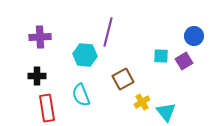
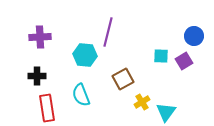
cyan triangle: rotated 15 degrees clockwise
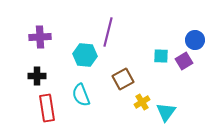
blue circle: moved 1 px right, 4 px down
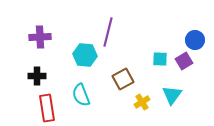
cyan square: moved 1 px left, 3 px down
cyan triangle: moved 6 px right, 17 px up
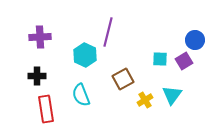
cyan hexagon: rotated 20 degrees clockwise
yellow cross: moved 3 px right, 2 px up
red rectangle: moved 1 px left, 1 px down
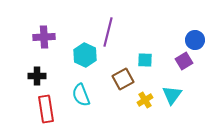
purple cross: moved 4 px right
cyan square: moved 15 px left, 1 px down
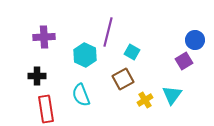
cyan square: moved 13 px left, 8 px up; rotated 28 degrees clockwise
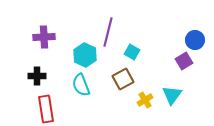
cyan semicircle: moved 10 px up
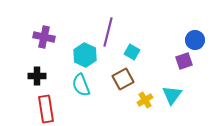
purple cross: rotated 15 degrees clockwise
purple square: rotated 12 degrees clockwise
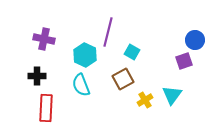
purple cross: moved 2 px down
red rectangle: moved 1 px up; rotated 12 degrees clockwise
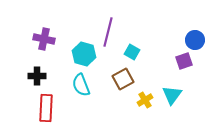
cyan hexagon: moved 1 px left, 1 px up; rotated 10 degrees counterclockwise
